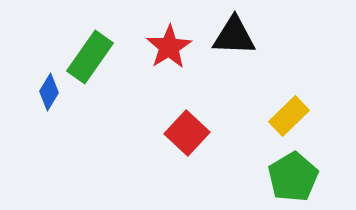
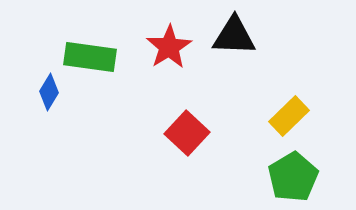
green rectangle: rotated 63 degrees clockwise
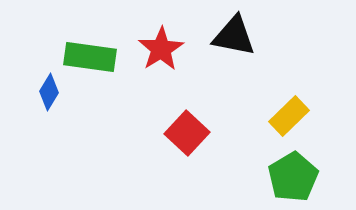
black triangle: rotated 9 degrees clockwise
red star: moved 8 px left, 2 px down
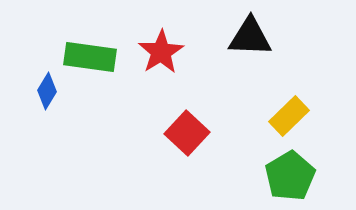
black triangle: moved 16 px right, 1 px down; rotated 9 degrees counterclockwise
red star: moved 3 px down
blue diamond: moved 2 px left, 1 px up
green pentagon: moved 3 px left, 1 px up
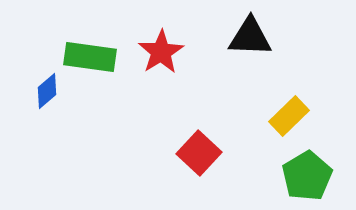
blue diamond: rotated 18 degrees clockwise
red square: moved 12 px right, 20 px down
green pentagon: moved 17 px right
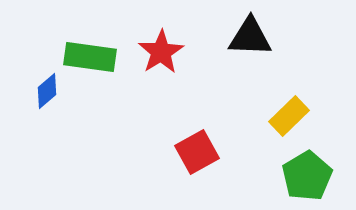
red square: moved 2 px left, 1 px up; rotated 18 degrees clockwise
